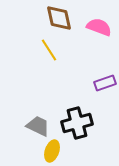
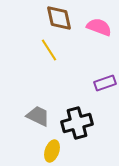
gray trapezoid: moved 10 px up
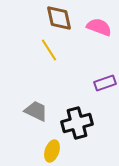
gray trapezoid: moved 2 px left, 5 px up
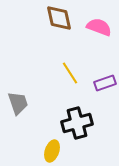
yellow line: moved 21 px right, 23 px down
gray trapezoid: moved 18 px left, 8 px up; rotated 45 degrees clockwise
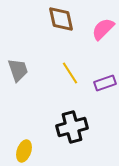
brown diamond: moved 2 px right, 1 px down
pink semicircle: moved 4 px right, 2 px down; rotated 65 degrees counterclockwise
gray trapezoid: moved 33 px up
black cross: moved 5 px left, 4 px down
yellow ellipse: moved 28 px left
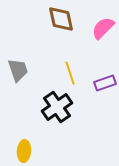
pink semicircle: moved 1 px up
yellow line: rotated 15 degrees clockwise
black cross: moved 15 px left, 20 px up; rotated 20 degrees counterclockwise
yellow ellipse: rotated 15 degrees counterclockwise
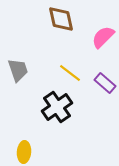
pink semicircle: moved 9 px down
yellow line: rotated 35 degrees counterclockwise
purple rectangle: rotated 60 degrees clockwise
yellow ellipse: moved 1 px down
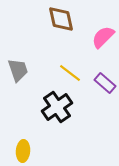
yellow ellipse: moved 1 px left, 1 px up
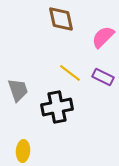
gray trapezoid: moved 20 px down
purple rectangle: moved 2 px left, 6 px up; rotated 15 degrees counterclockwise
black cross: rotated 24 degrees clockwise
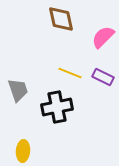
yellow line: rotated 15 degrees counterclockwise
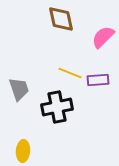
purple rectangle: moved 5 px left, 3 px down; rotated 30 degrees counterclockwise
gray trapezoid: moved 1 px right, 1 px up
